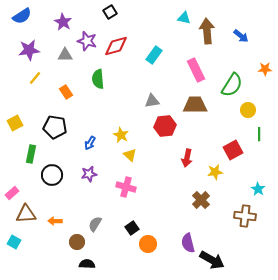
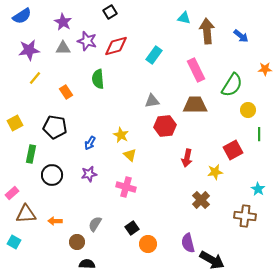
gray triangle at (65, 55): moved 2 px left, 7 px up
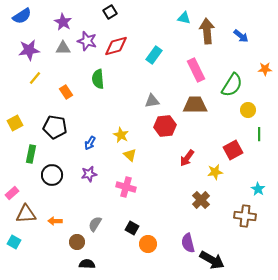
red arrow at (187, 158): rotated 24 degrees clockwise
black square at (132, 228): rotated 24 degrees counterclockwise
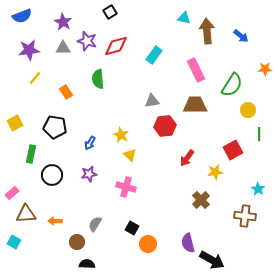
blue semicircle at (22, 16): rotated 12 degrees clockwise
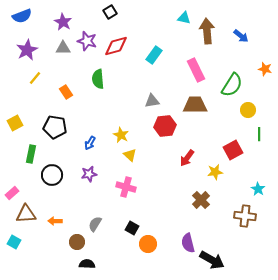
purple star at (29, 50): moved 2 px left; rotated 20 degrees counterclockwise
orange star at (265, 69): rotated 16 degrees clockwise
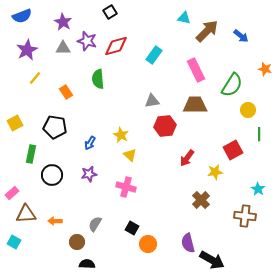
brown arrow at (207, 31): rotated 50 degrees clockwise
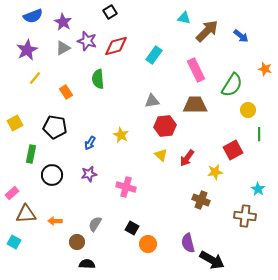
blue semicircle at (22, 16): moved 11 px right
gray triangle at (63, 48): rotated 28 degrees counterclockwise
yellow triangle at (130, 155): moved 31 px right
brown cross at (201, 200): rotated 24 degrees counterclockwise
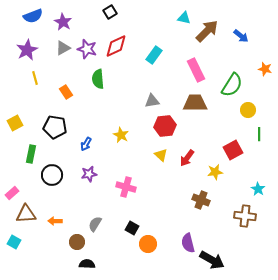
purple star at (87, 41): moved 8 px down
red diamond at (116, 46): rotated 10 degrees counterclockwise
yellow line at (35, 78): rotated 56 degrees counterclockwise
brown trapezoid at (195, 105): moved 2 px up
blue arrow at (90, 143): moved 4 px left, 1 px down
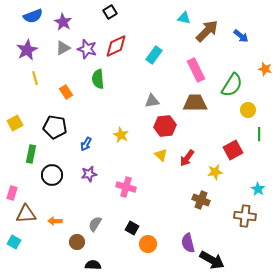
pink rectangle at (12, 193): rotated 32 degrees counterclockwise
black semicircle at (87, 264): moved 6 px right, 1 px down
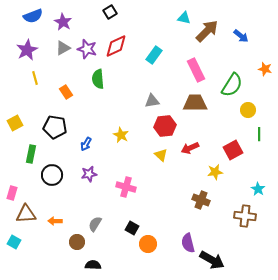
red arrow at (187, 158): moved 3 px right, 10 px up; rotated 30 degrees clockwise
